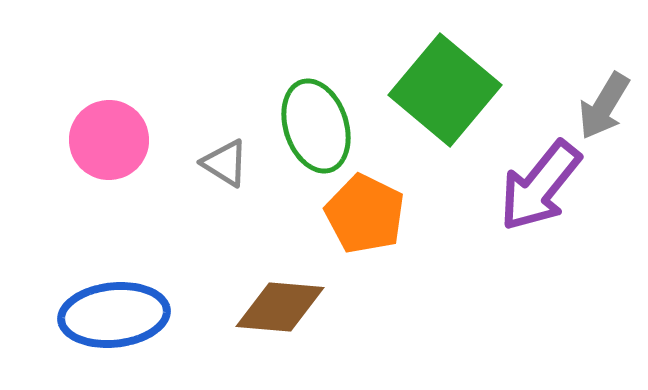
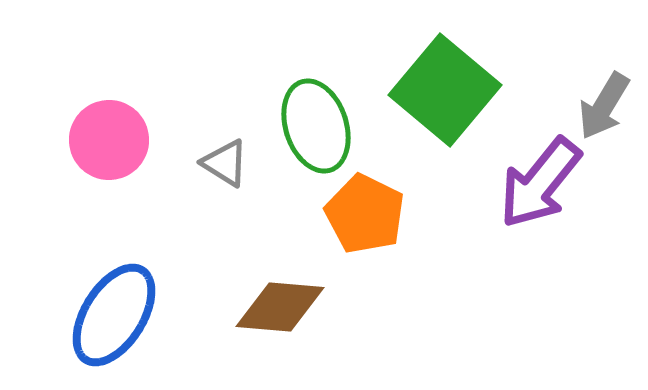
purple arrow: moved 3 px up
blue ellipse: rotated 52 degrees counterclockwise
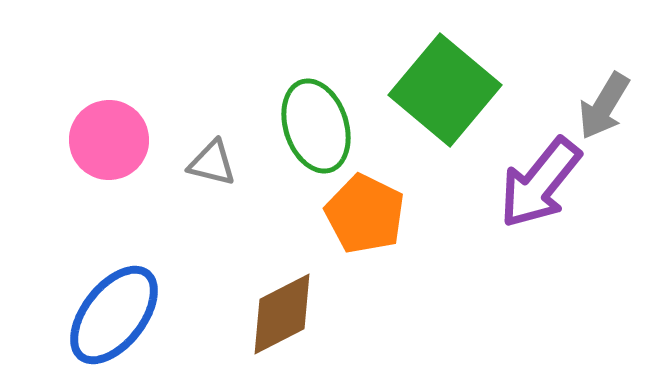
gray triangle: moved 13 px left; rotated 18 degrees counterclockwise
brown diamond: moved 2 px right, 7 px down; rotated 32 degrees counterclockwise
blue ellipse: rotated 6 degrees clockwise
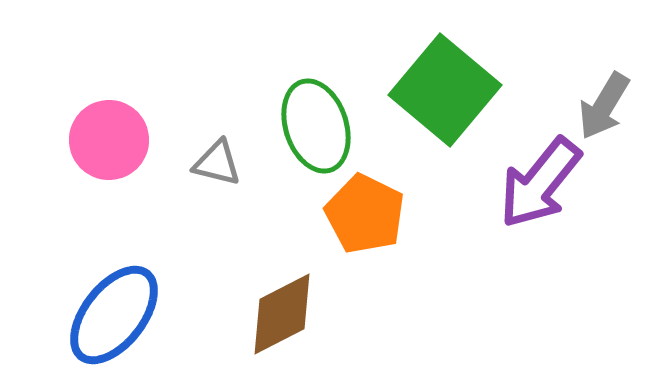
gray triangle: moved 5 px right
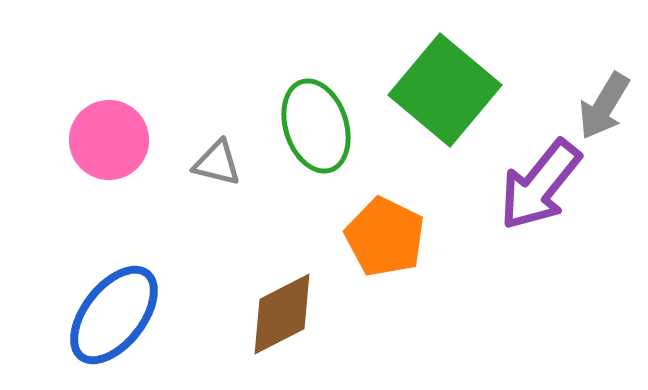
purple arrow: moved 2 px down
orange pentagon: moved 20 px right, 23 px down
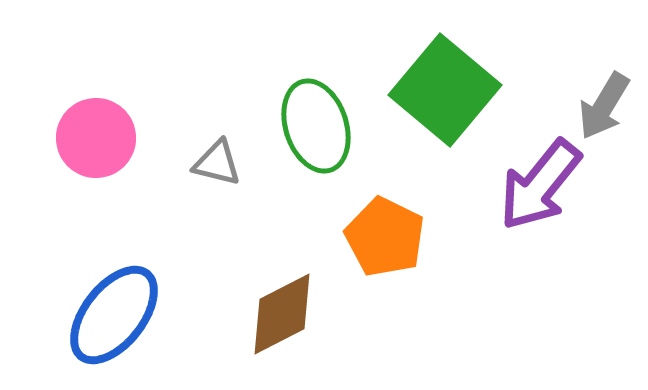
pink circle: moved 13 px left, 2 px up
